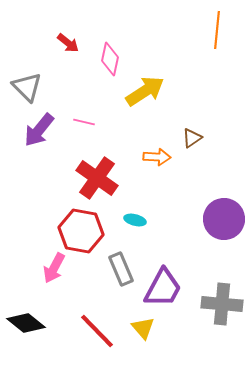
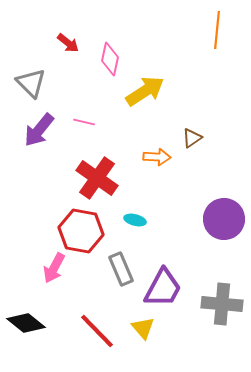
gray triangle: moved 4 px right, 4 px up
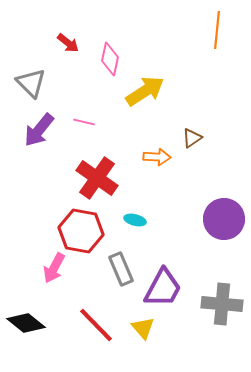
red line: moved 1 px left, 6 px up
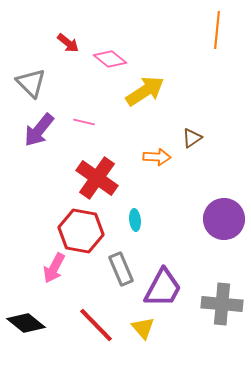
pink diamond: rotated 64 degrees counterclockwise
cyan ellipse: rotated 70 degrees clockwise
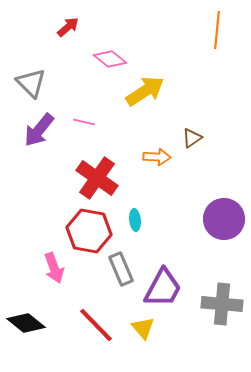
red arrow: moved 16 px up; rotated 80 degrees counterclockwise
red hexagon: moved 8 px right
pink arrow: rotated 48 degrees counterclockwise
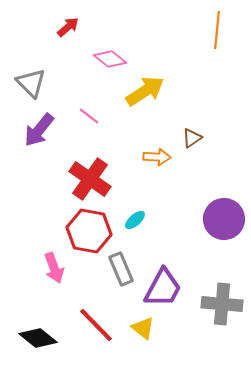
pink line: moved 5 px right, 6 px up; rotated 25 degrees clockwise
red cross: moved 7 px left, 1 px down
cyan ellipse: rotated 55 degrees clockwise
black diamond: moved 12 px right, 15 px down
yellow triangle: rotated 10 degrees counterclockwise
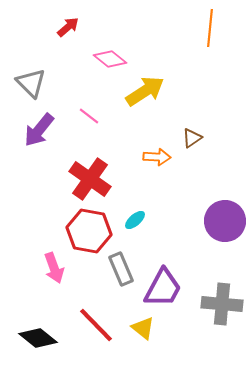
orange line: moved 7 px left, 2 px up
purple circle: moved 1 px right, 2 px down
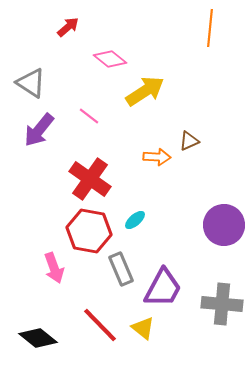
gray triangle: rotated 12 degrees counterclockwise
brown triangle: moved 3 px left, 3 px down; rotated 10 degrees clockwise
purple circle: moved 1 px left, 4 px down
red line: moved 4 px right
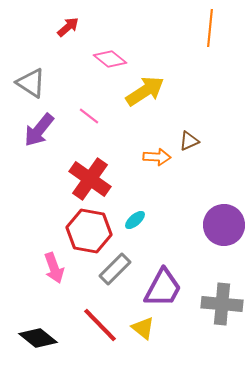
gray rectangle: moved 6 px left; rotated 68 degrees clockwise
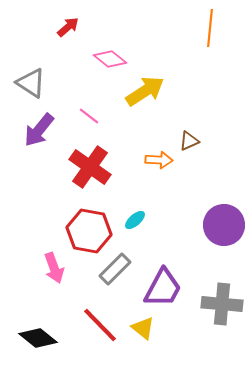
orange arrow: moved 2 px right, 3 px down
red cross: moved 12 px up
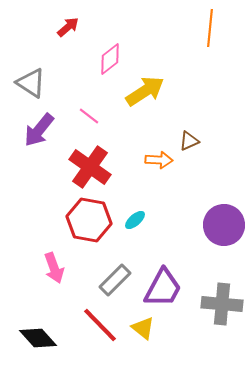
pink diamond: rotated 76 degrees counterclockwise
red hexagon: moved 11 px up
gray rectangle: moved 11 px down
black diamond: rotated 9 degrees clockwise
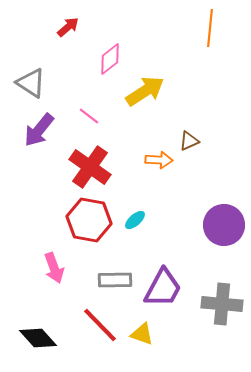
gray rectangle: rotated 44 degrees clockwise
yellow triangle: moved 1 px left, 6 px down; rotated 20 degrees counterclockwise
